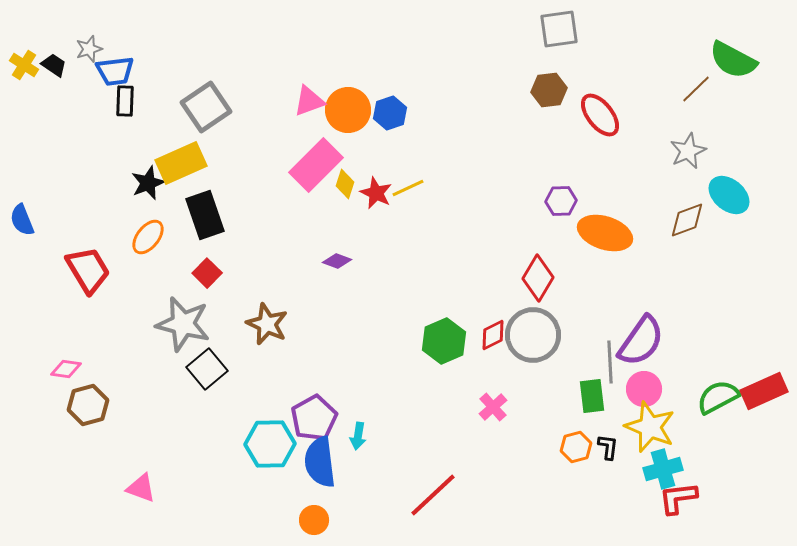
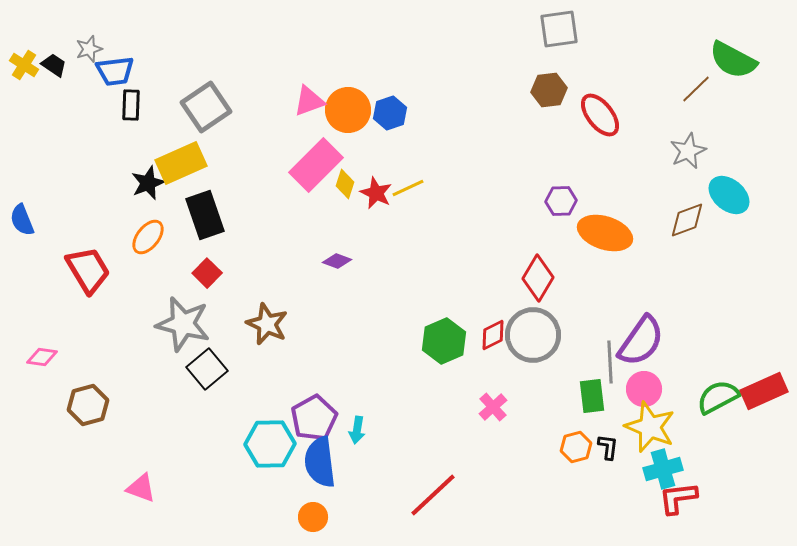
black rectangle at (125, 101): moved 6 px right, 4 px down
pink diamond at (66, 369): moved 24 px left, 12 px up
cyan arrow at (358, 436): moved 1 px left, 6 px up
orange circle at (314, 520): moved 1 px left, 3 px up
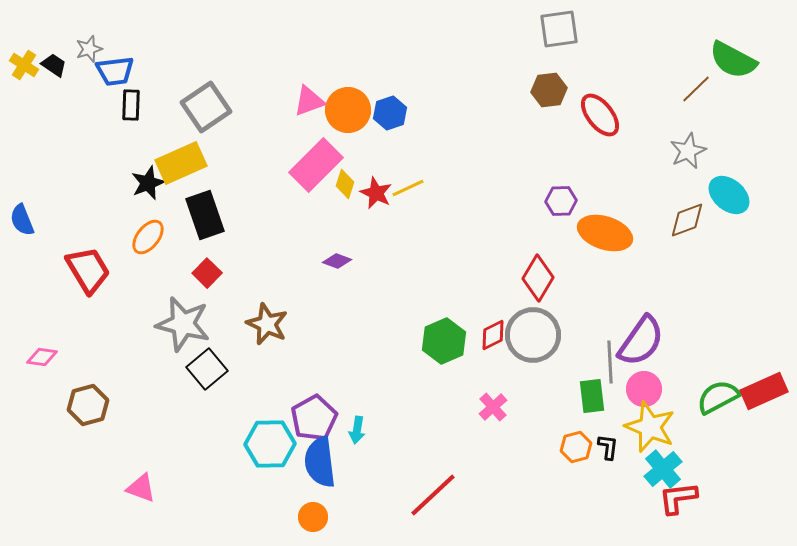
cyan cross at (663, 469): rotated 24 degrees counterclockwise
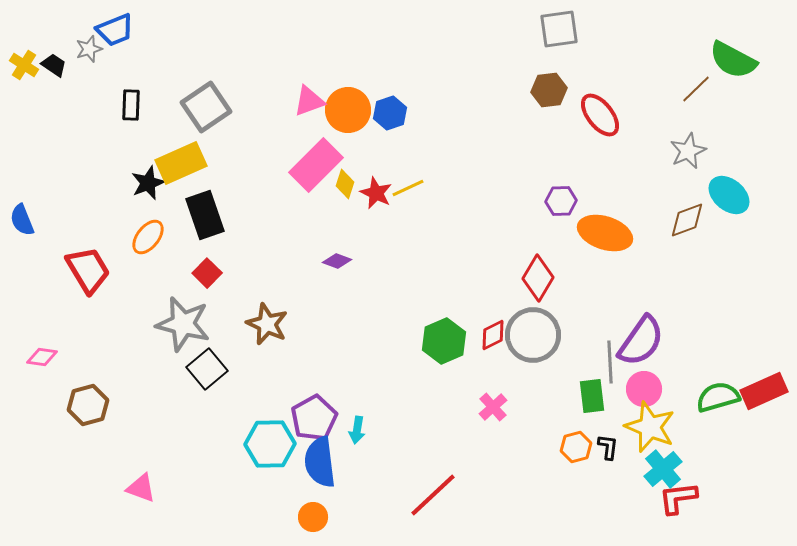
blue trapezoid at (115, 71): moved 41 px up; rotated 15 degrees counterclockwise
green semicircle at (718, 397): rotated 12 degrees clockwise
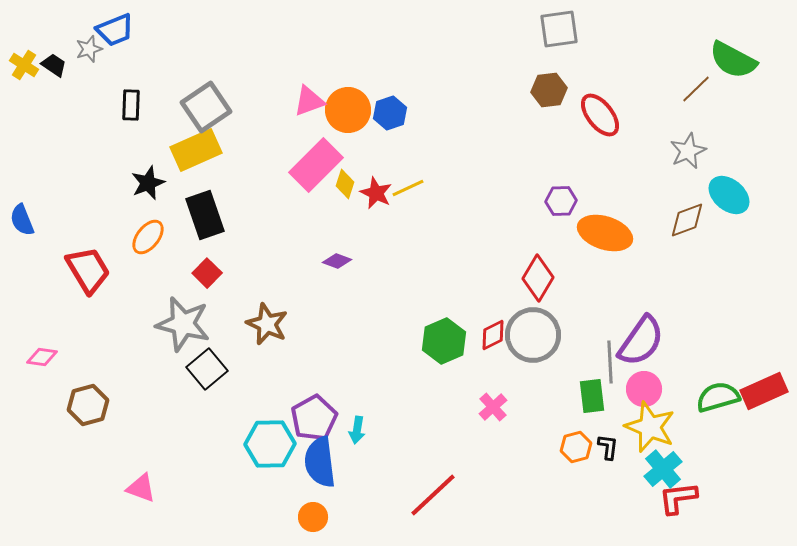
yellow rectangle at (181, 163): moved 15 px right, 13 px up
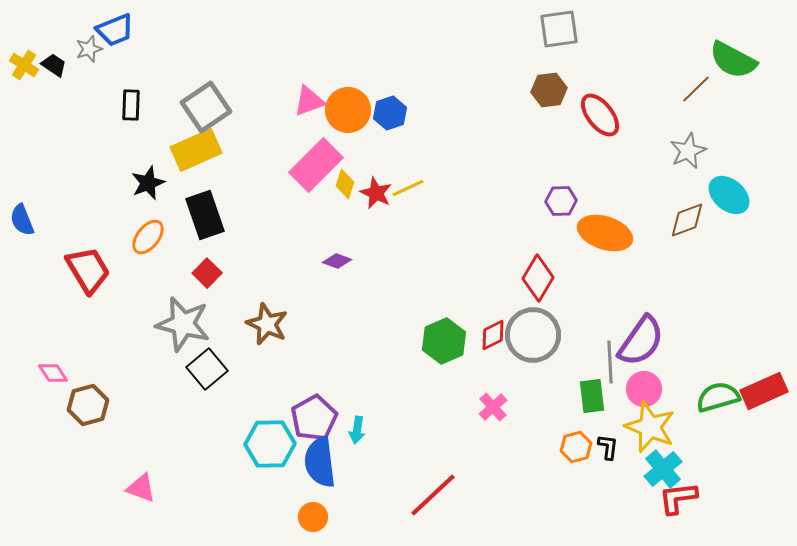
pink diamond at (42, 357): moved 11 px right, 16 px down; rotated 48 degrees clockwise
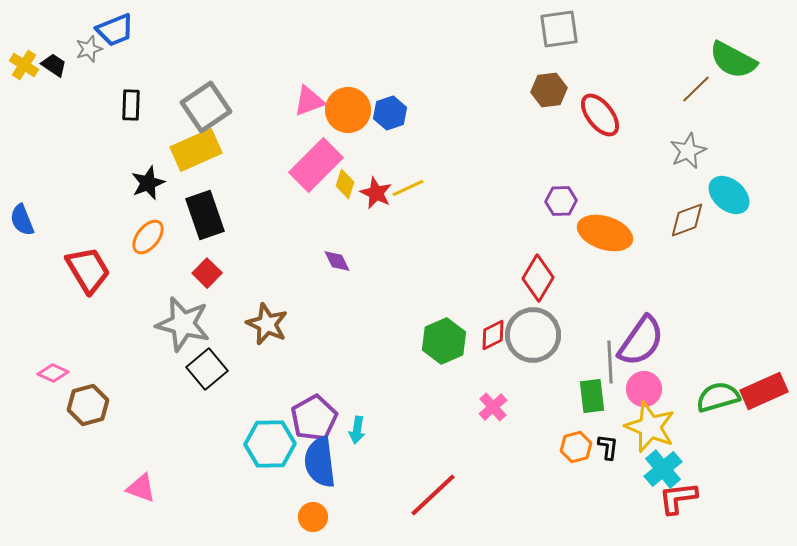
purple diamond at (337, 261): rotated 44 degrees clockwise
pink diamond at (53, 373): rotated 32 degrees counterclockwise
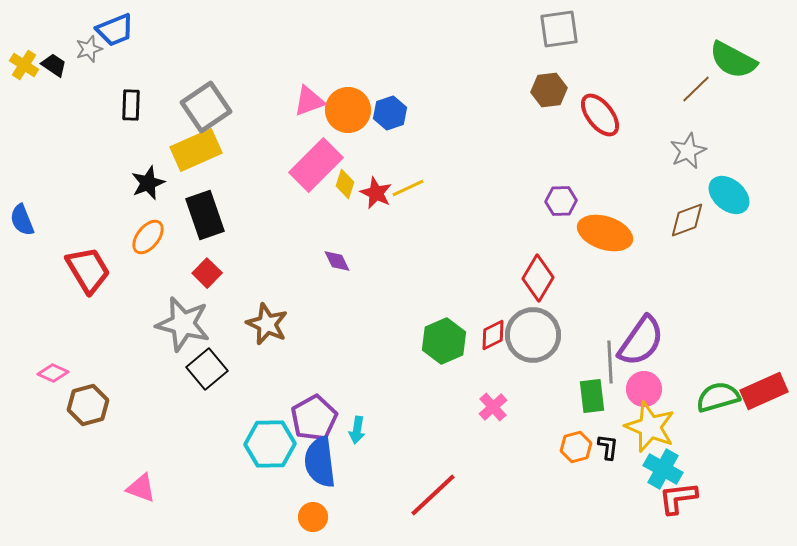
cyan cross at (663, 469): rotated 21 degrees counterclockwise
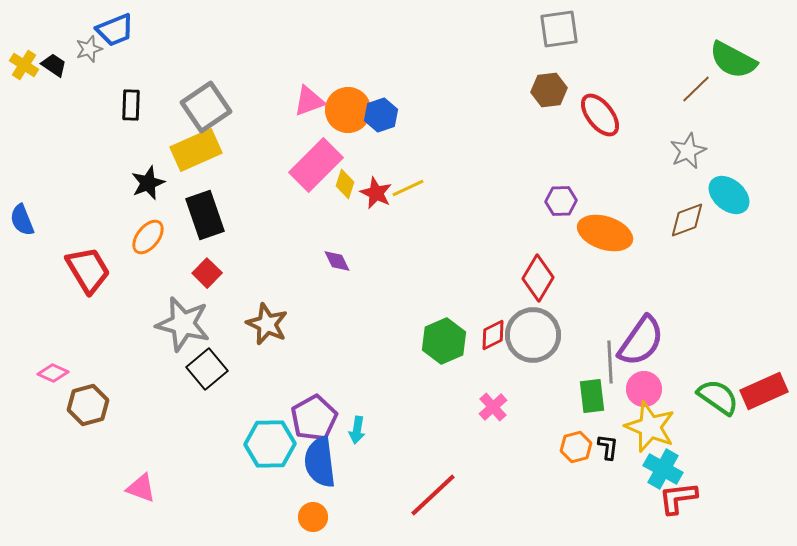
blue hexagon at (390, 113): moved 9 px left, 2 px down
green semicircle at (718, 397): rotated 51 degrees clockwise
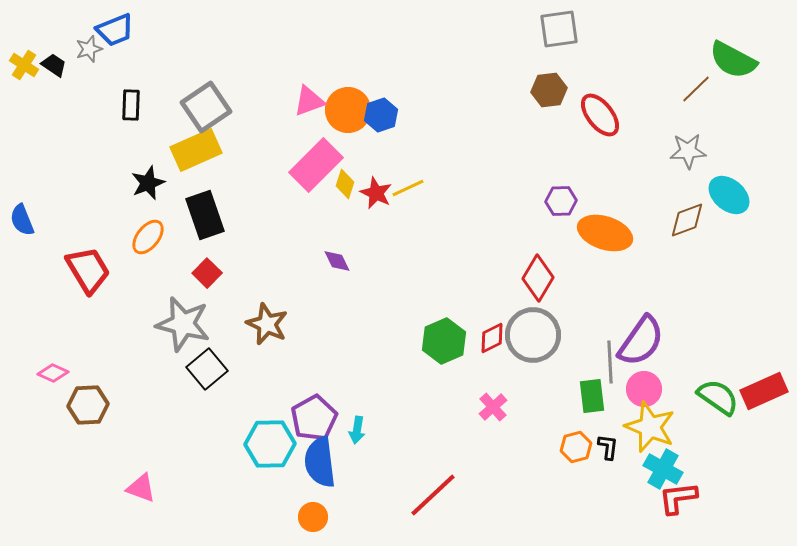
gray star at (688, 151): rotated 21 degrees clockwise
red diamond at (493, 335): moved 1 px left, 3 px down
brown hexagon at (88, 405): rotated 12 degrees clockwise
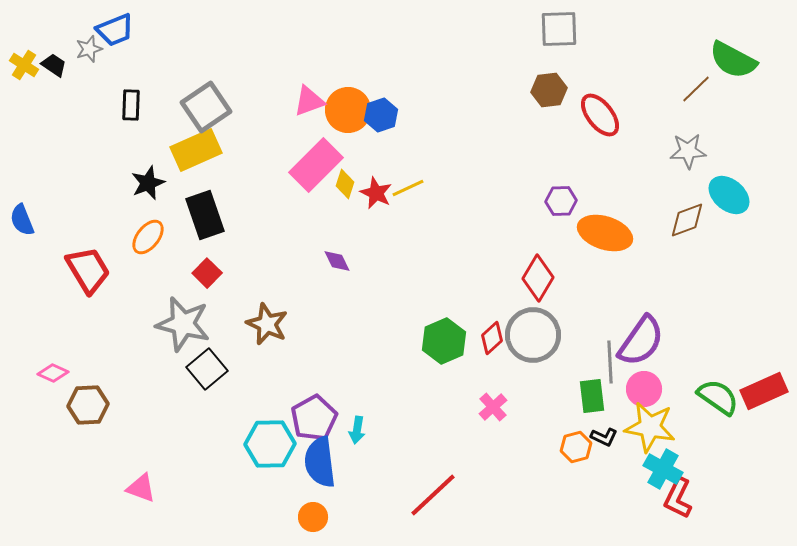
gray square at (559, 29): rotated 6 degrees clockwise
red diamond at (492, 338): rotated 16 degrees counterclockwise
yellow star at (650, 427): rotated 12 degrees counterclockwise
black L-shape at (608, 447): moved 4 px left, 10 px up; rotated 108 degrees clockwise
red L-shape at (678, 498): rotated 57 degrees counterclockwise
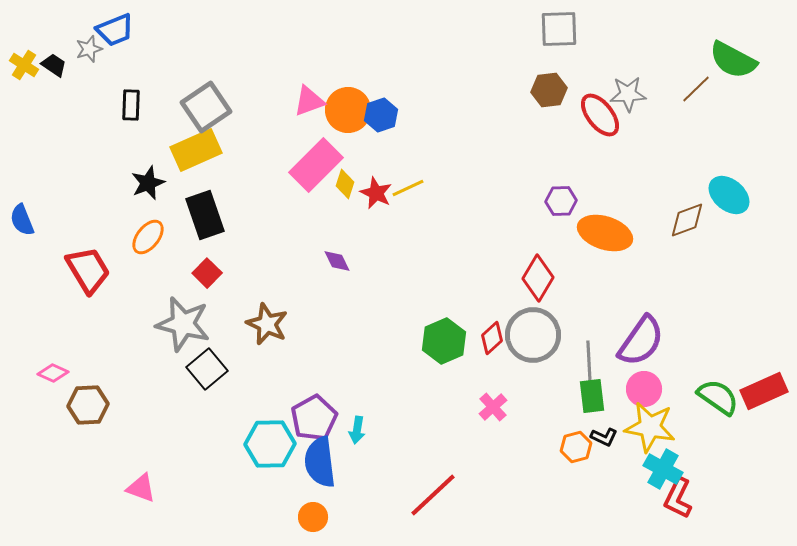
gray star at (688, 151): moved 60 px left, 57 px up
gray line at (610, 362): moved 21 px left
